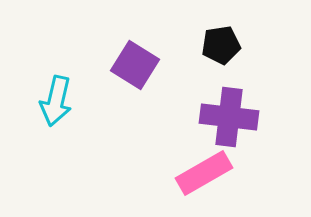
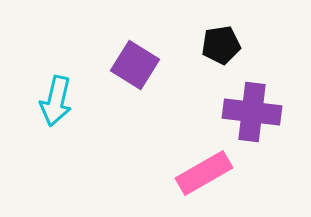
purple cross: moved 23 px right, 5 px up
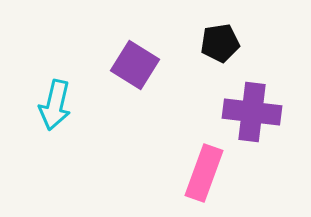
black pentagon: moved 1 px left, 2 px up
cyan arrow: moved 1 px left, 4 px down
pink rectangle: rotated 40 degrees counterclockwise
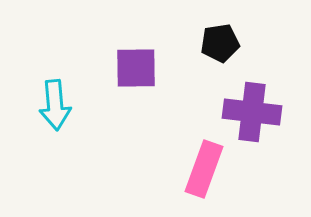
purple square: moved 1 px right, 3 px down; rotated 33 degrees counterclockwise
cyan arrow: rotated 18 degrees counterclockwise
pink rectangle: moved 4 px up
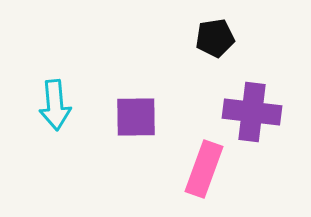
black pentagon: moved 5 px left, 5 px up
purple square: moved 49 px down
